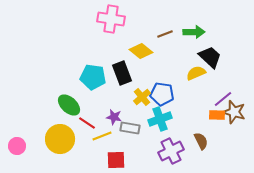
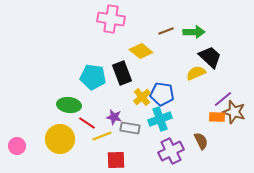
brown line: moved 1 px right, 3 px up
green ellipse: rotated 35 degrees counterclockwise
orange rectangle: moved 2 px down
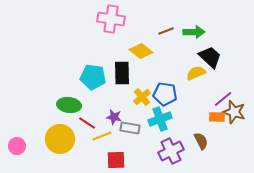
black rectangle: rotated 20 degrees clockwise
blue pentagon: moved 3 px right
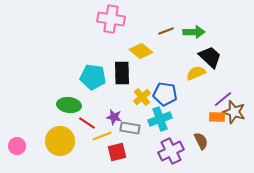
yellow circle: moved 2 px down
red square: moved 1 px right, 8 px up; rotated 12 degrees counterclockwise
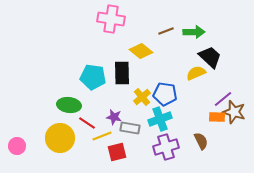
yellow circle: moved 3 px up
purple cross: moved 5 px left, 4 px up; rotated 10 degrees clockwise
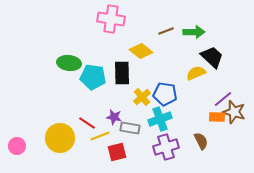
black trapezoid: moved 2 px right
green ellipse: moved 42 px up
yellow line: moved 2 px left
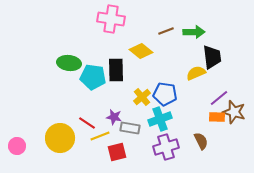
black trapezoid: rotated 40 degrees clockwise
black rectangle: moved 6 px left, 3 px up
purple line: moved 4 px left, 1 px up
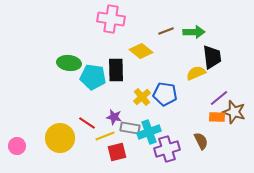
cyan cross: moved 11 px left, 13 px down
yellow line: moved 5 px right
purple cross: moved 1 px right, 2 px down
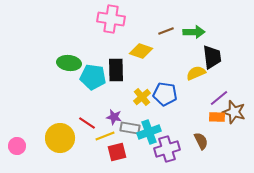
yellow diamond: rotated 20 degrees counterclockwise
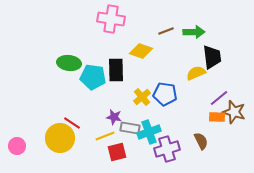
red line: moved 15 px left
